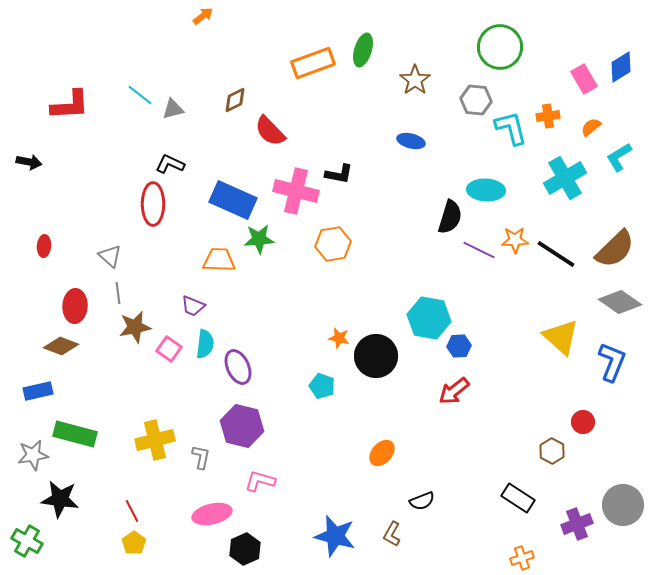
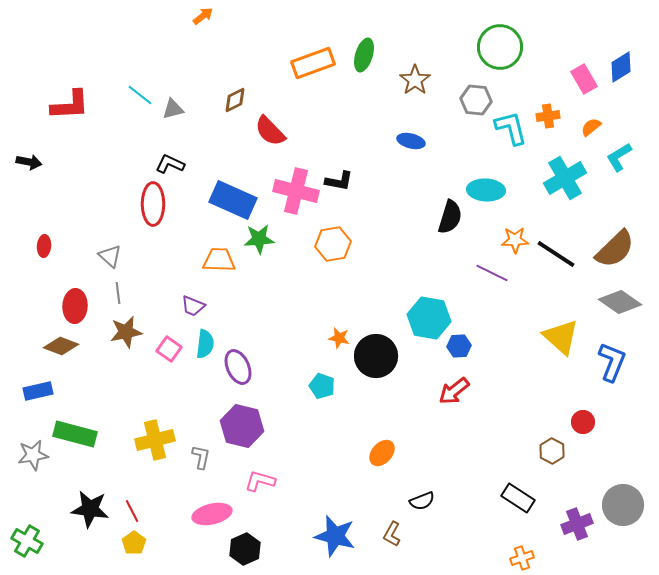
green ellipse at (363, 50): moved 1 px right, 5 px down
black L-shape at (339, 174): moved 7 px down
purple line at (479, 250): moved 13 px right, 23 px down
brown star at (135, 327): moved 9 px left, 5 px down
black star at (60, 499): moved 30 px right, 10 px down
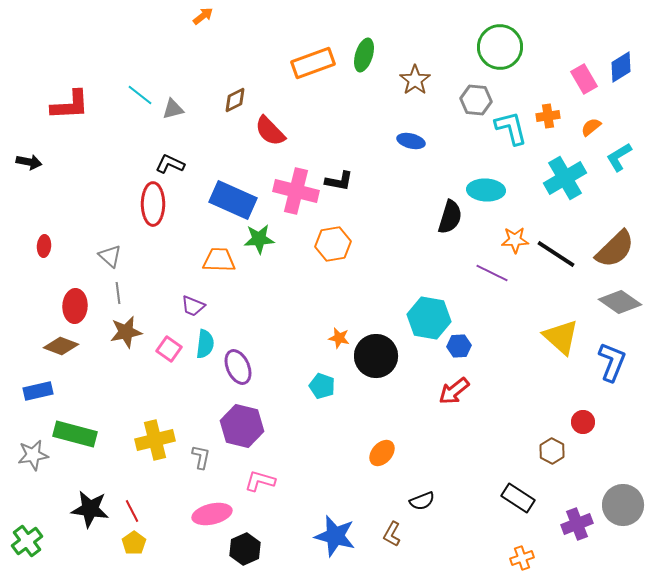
green cross at (27, 541): rotated 24 degrees clockwise
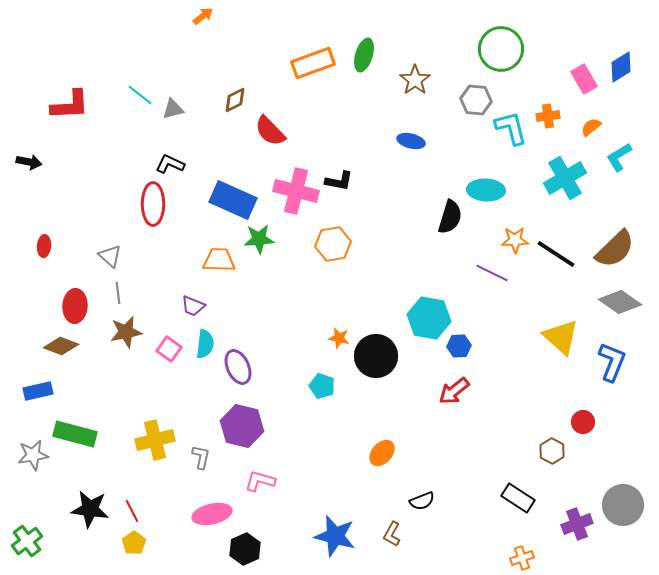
green circle at (500, 47): moved 1 px right, 2 px down
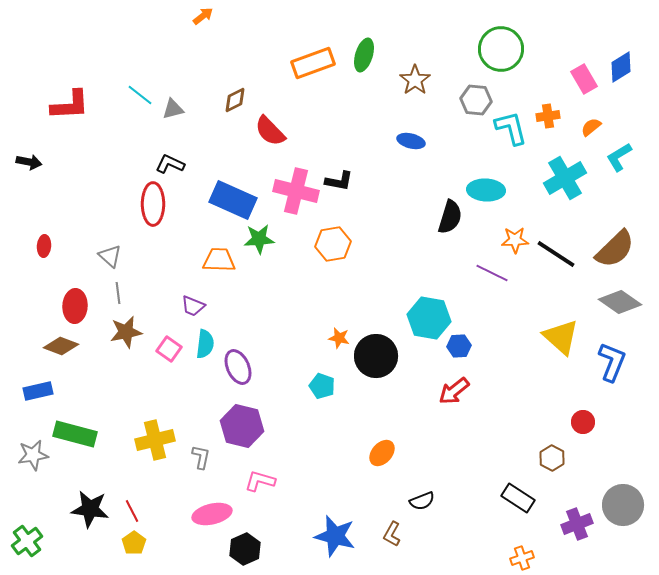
brown hexagon at (552, 451): moved 7 px down
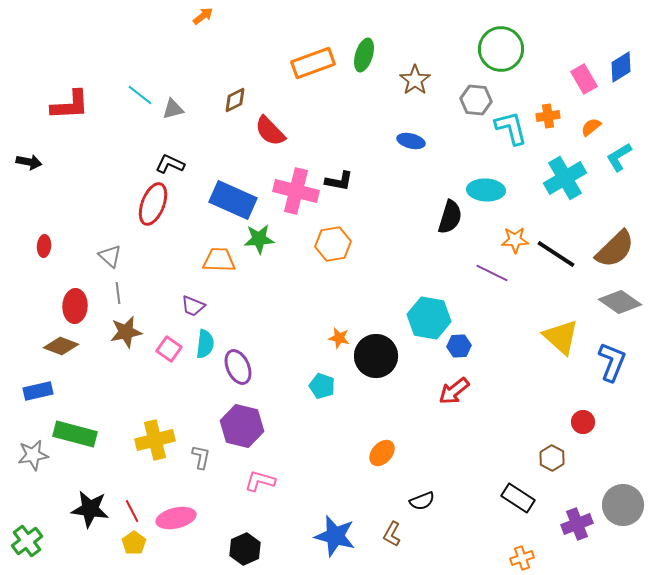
red ellipse at (153, 204): rotated 21 degrees clockwise
pink ellipse at (212, 514): moved 36 px left, 4 px down
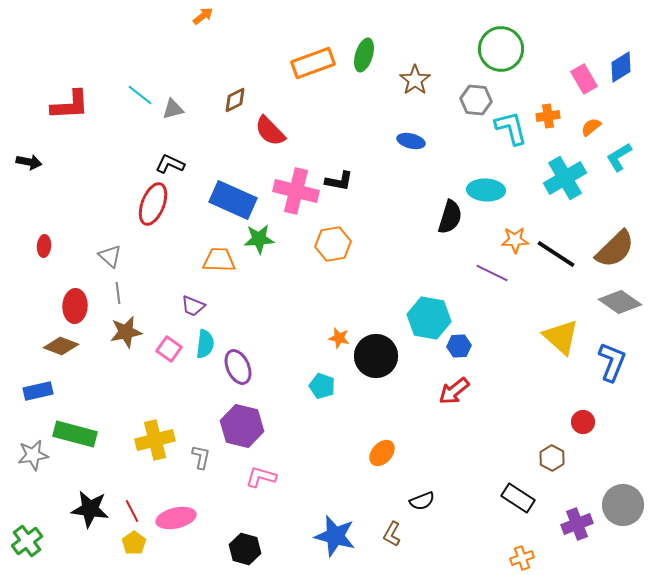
pink L-shape at (260, 481): moved 1 px right, 4 px up
black hexagon at (245, 549): rotated 20 degrees counterclockwise
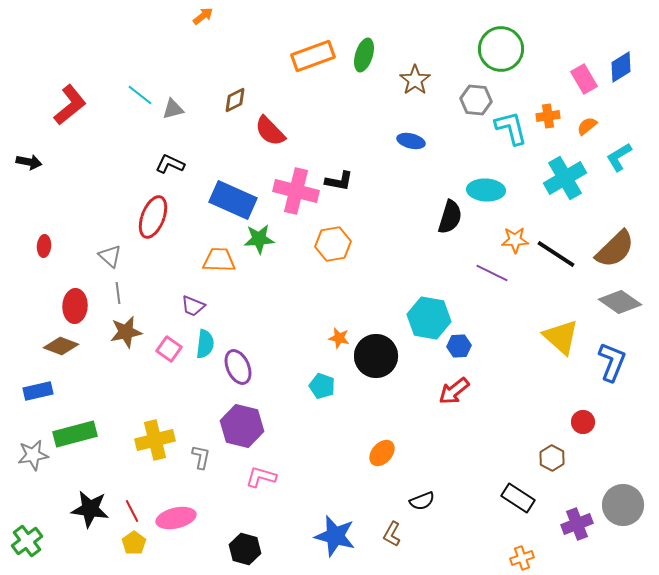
orange rectangle at (313, 63): moved 7 px up
red L-shape at (70, 105): rotated 36 degrees counterclockwise
orange semicircle at (591, 127): moved 4 px left, 1 px up
red ellipse at (153, 204): moved 13 px down
green rectangle at (75, 434): rotated 30 degrees counterclockwise
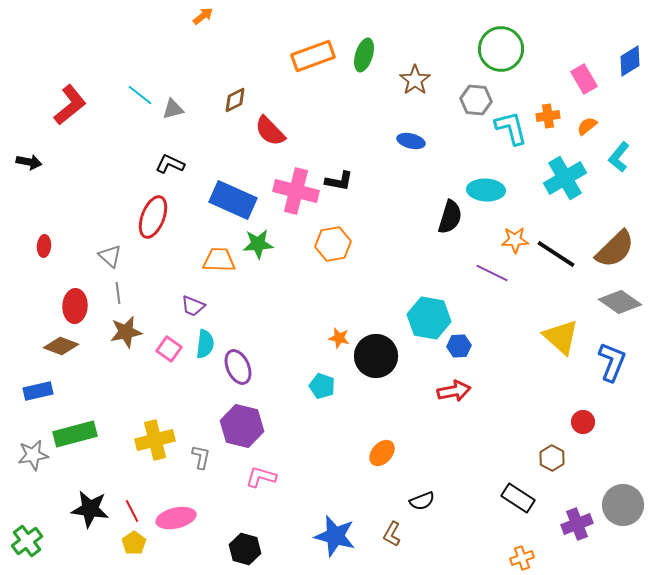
blue diamond at (621, 67): moved 9 px right, 6 px up
cyan L-shape at (619, 157): rotated 20 degrees counterclockwise
green star at (259, 239): moved 1 px left, 5 px down
red arrow at (454, 391): rotated 152 degrees counterclockwise
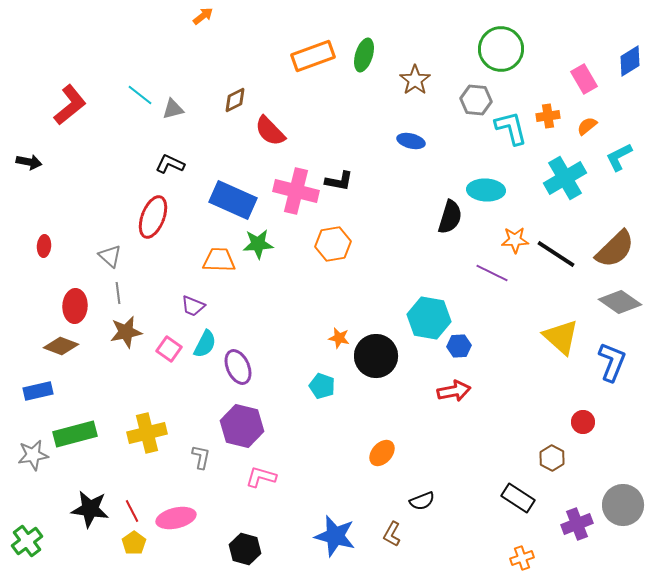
cyan L-shape at (619, 157): rotated 24 degrees clockwise
cyan semicircle at (205, 344): rotated 20 degrees clockwise
yellow cross at (155, 440): moved 8 px left, 7 px up
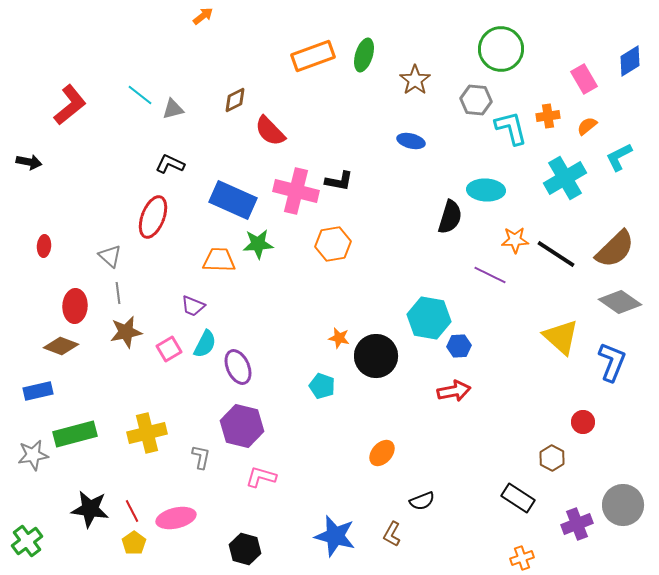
purple line at (492, 273): moved 2 px left, 2 px down
pink square at (169, 349): rotated 25 degrees clockwise
